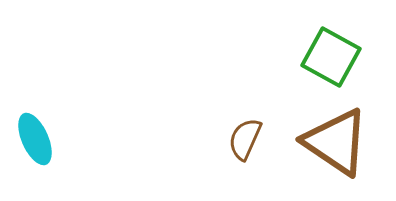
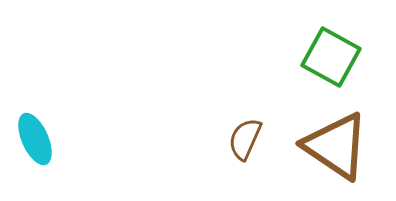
brown triangle: moved 4 px down
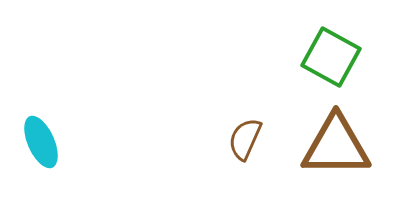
cyan ellipse: moved 6 px right, 3 px down
brown triangle: rotated 34 degrees counterclockwise
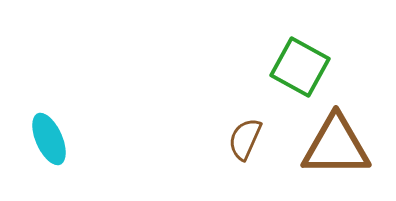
green square: moved 31 px left, 10 px down
cyan ellipse: moved 8 px right, 3 px up
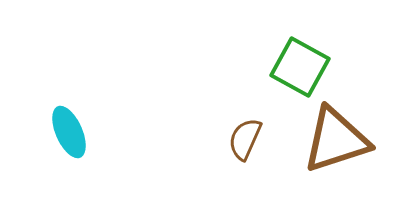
cyan ellipse: moved 20 px right, 7 px up
brown triangle: moved 6 px up; rotated 18 degrees counterclockwise
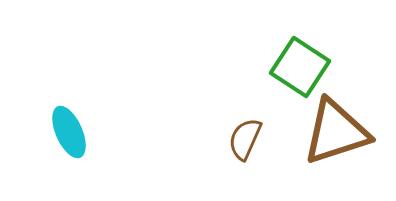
green square: rotated 4 degrees clockwise
brown triangle: moved 8 px up
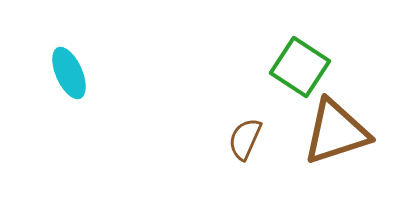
cyan ellipse: moved 59 px up
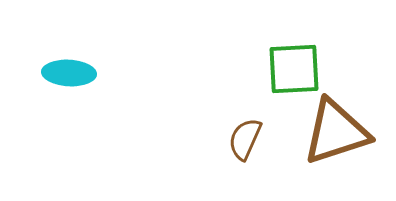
green square: moved 6 px left, 2 px down; rotated 36 degrees counterclockwise
cyan ellipse: rotated 63 degrees counterclockwise
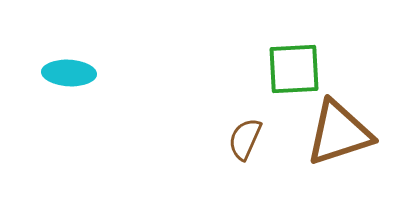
brown triangle: moved 3 px right, 1 px down
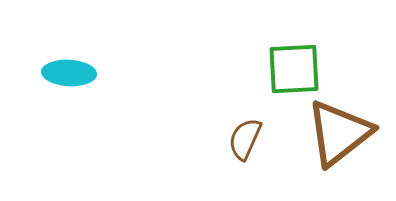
brown triangle: rotated 20 degrees counterclockwise
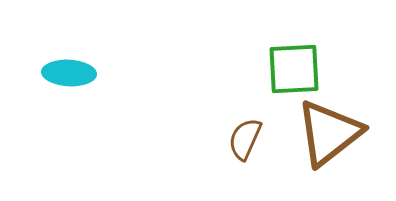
brown triangle: moved 10 px left
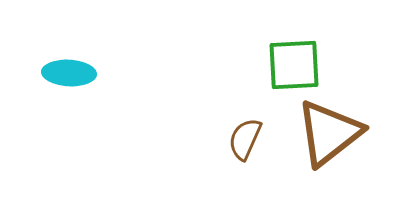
green square: moved 4 px up
